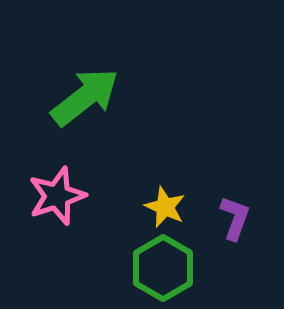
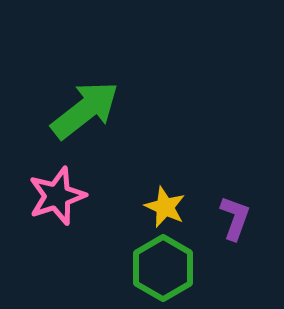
green arrow: moved 13 px down
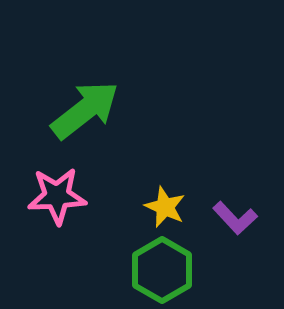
pink star: rotated 16 degrees clockwise
purple L-shape: rotated 117 degrees clockwise
green hexagon: moved 1 px left, 2 px down
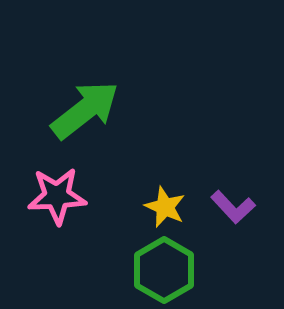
purple L-shape: moved 2 px left, 11 px up
green hexagon: moved 2 px right
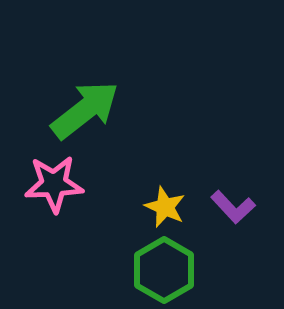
pink star: moved 3 px left, 12 px up
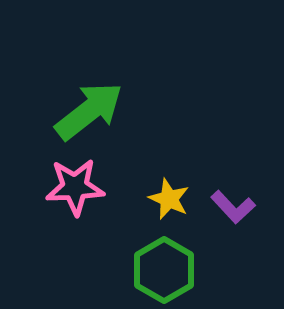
green arrow: moved 4 px right, 1 px down
pink star: moved 21 px right, 3 px down
yellow star: moved 4 px right, 8 px up
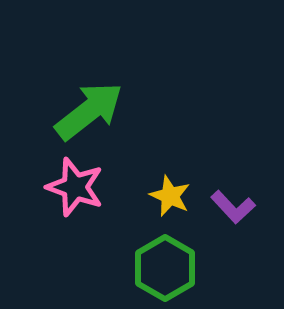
pink star: rotated 22 degrees clockwise
yellow star: moved 1 px right, 3 px up
green hexagon: moved 1 px right, 2 px up
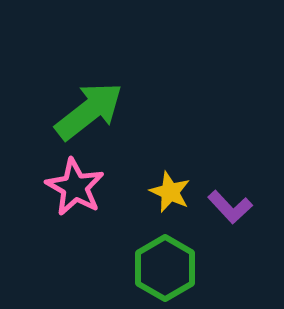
pink star: rotated 10 degrees clockwise
yellow star: moved 4 px up
purple L-shape: moved 3 px left
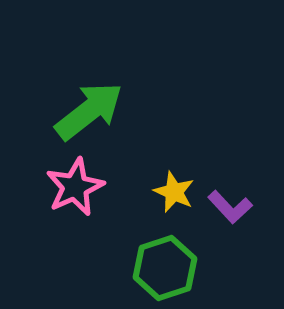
pink star: rotated 18 degrees clockwise
yellow star: moved 4 px right
green hexagon: rotated 12 degrees clockwise
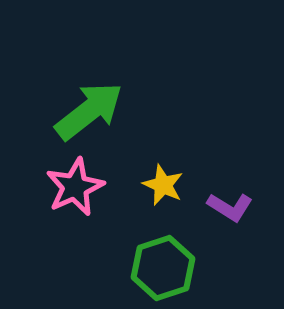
yellow star: moved 11 px left, 7 px up
purple L-shape: rotated 15 degrees counterclockwise
green hexagon: moved 2 px left
